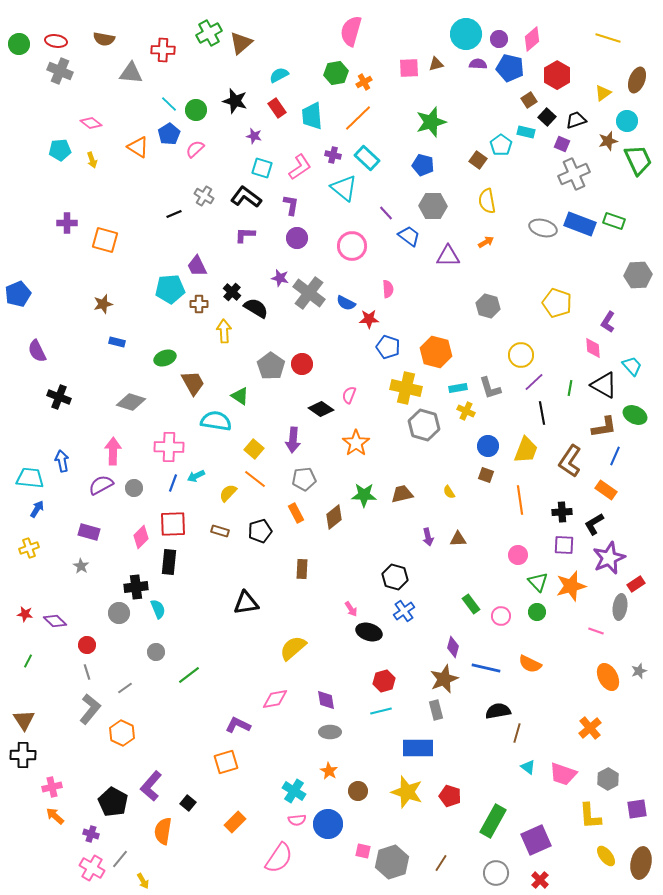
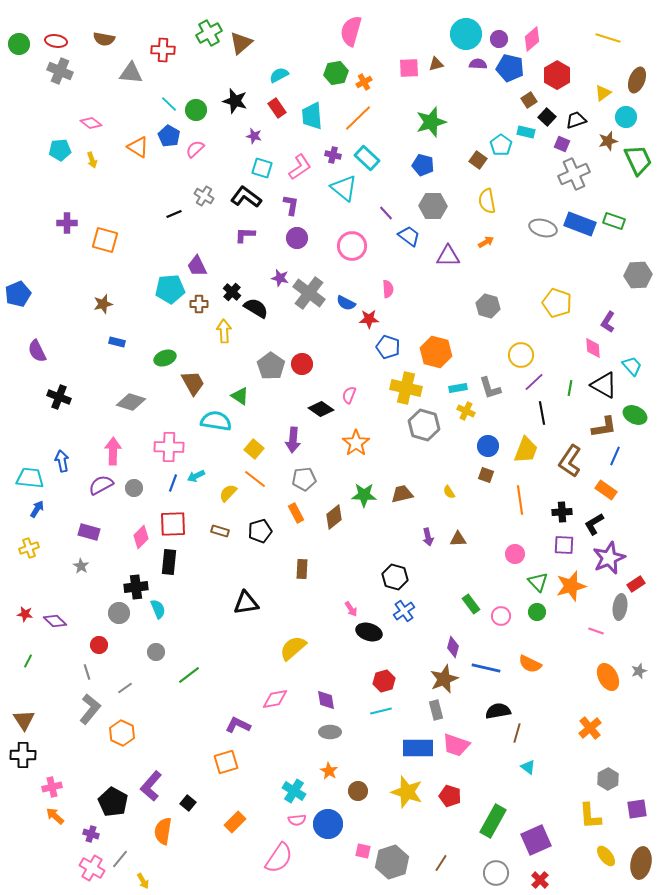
cyan circle at (627, 121): moved 1 px left, 4 px up
blue pentagon at (169, 134): moved 2 px down; rotated 10 degrees counterclockwise
pink circle at (518, 555): moved 3 px left, 1 px up
red circle at (87, 645): moved 12 px right
pink trapezoid at (563, 774): moved 107 px left, 29 px up
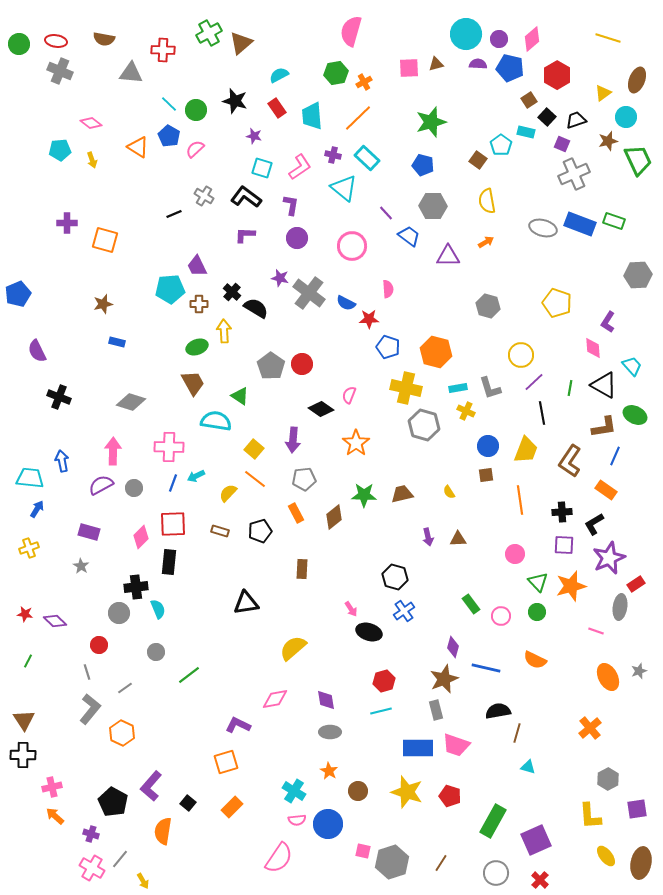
green ellipse at (165, 358): moved 32 px right, 11 px up
brown square at (486, 475): rotated 28 degrees counterclockwise
orange semicircle at (530, 664): moved 5 px right, 4 px up
cyan triangle at (528, 767): rotated 21 degrees counterclockwise
orange rectangle at (235, 822): moved 3 px left, 15 px up
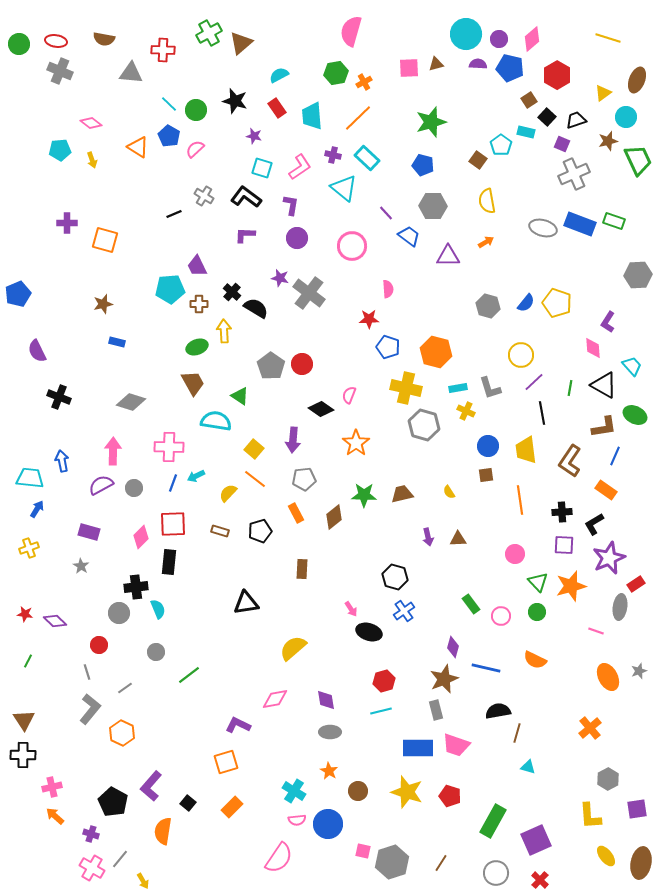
blue semicircle at (346, 303): moved 180 px right; rotated 78 degrees counterclockwise
yellow trapezoid at (526, 450): rotated 152 degrees clockwise
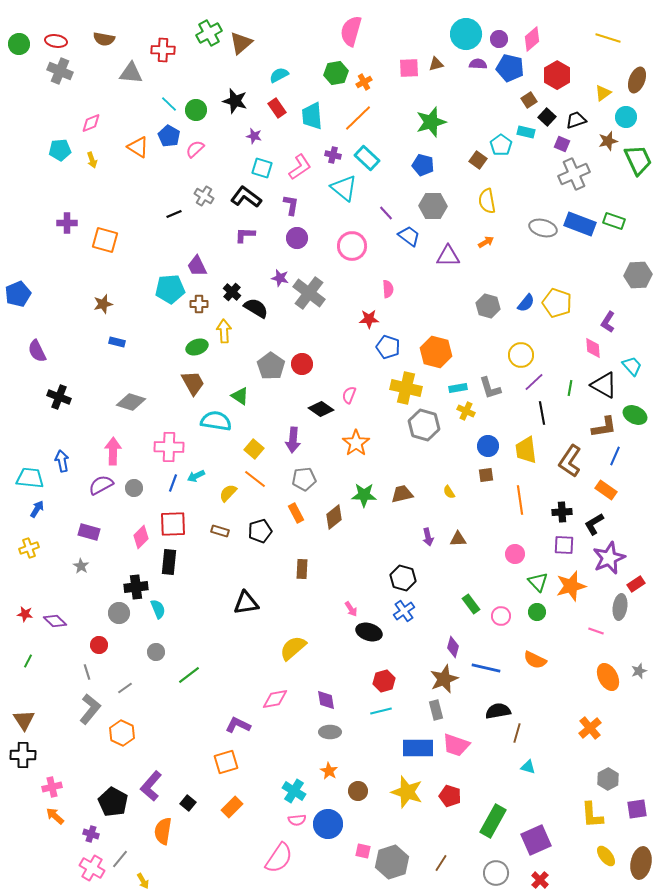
pink diamond at (91, 123): rotated 60 degrees counterclockwise
black hexagon at (395, 577): moved 8 px right, 1 px down
yellow L-shape at (590, 816): moved 2 px right, 1 px up
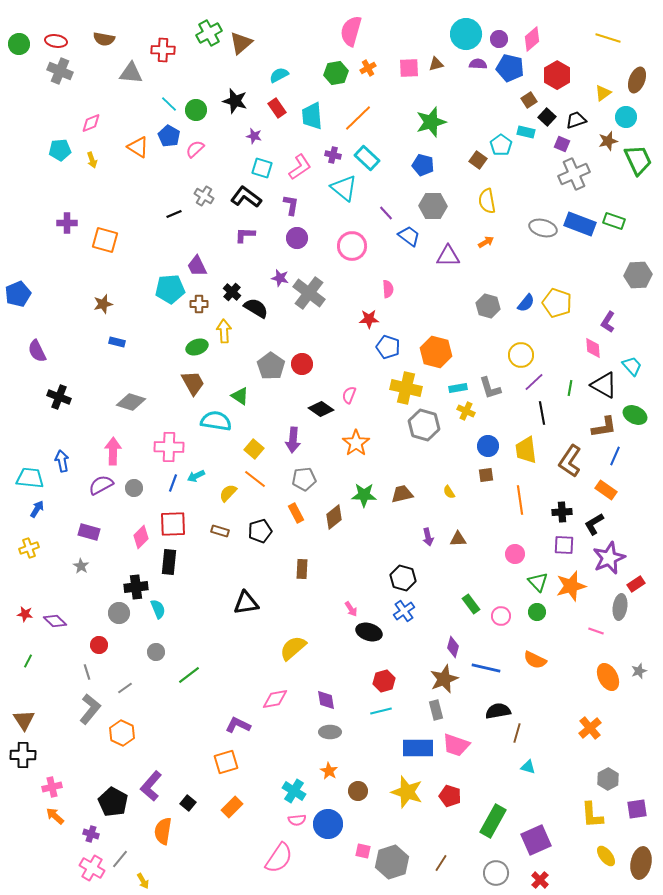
orange cross at (364, 82): moved 4 px right, 14 px up
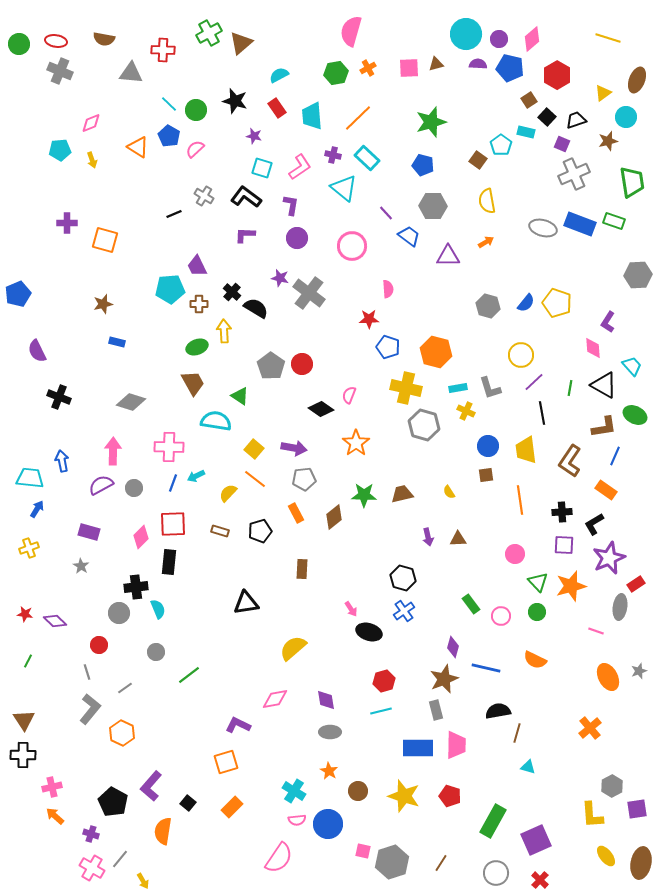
green trapezoid at (638, 160): moved 6 px left, 22 px down; rotated 16 degrees clockwise
purple arrow at (293, 440): moved 1 px right, 8 px down; rotated 85 degrees counterclockwise
pink trapezoid at (456, 745): rotated 108 degrees counterclockwise
gray hexagon at (608, 779): moved 4 px right, 7 px down
yellow star at (407, 792): moved 3 px left, 4 px down
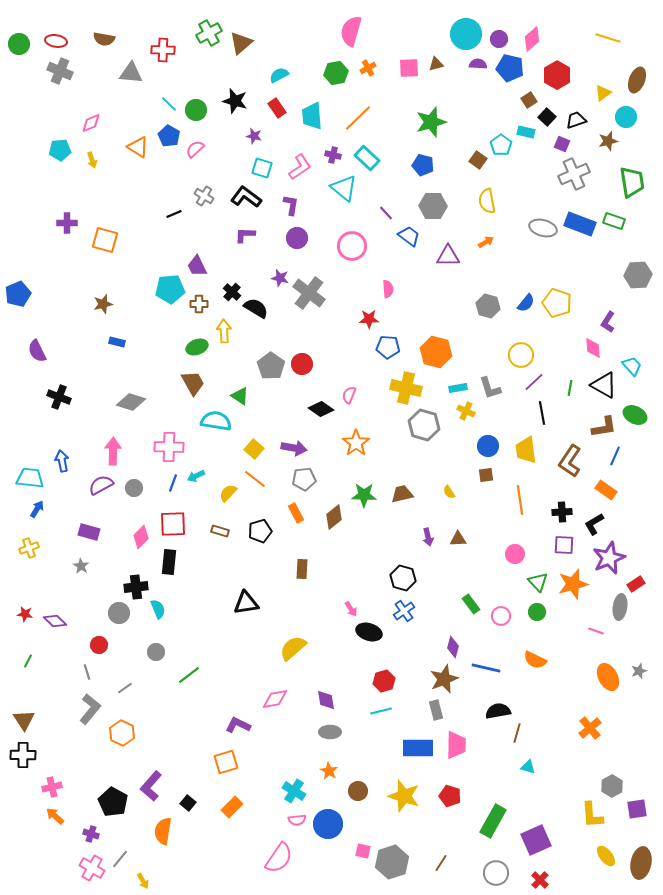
blue pentagon at (388, 347): rotated 15 degrees counterclockwise
orange star at (571, 586): moved 2 px right, 2 px up
